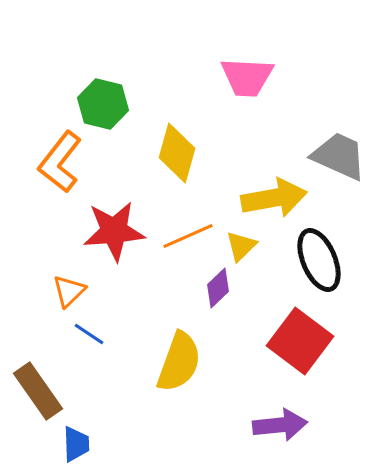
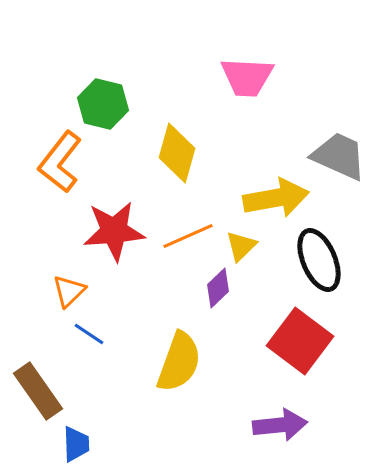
yellow arrow: moved 2 px right
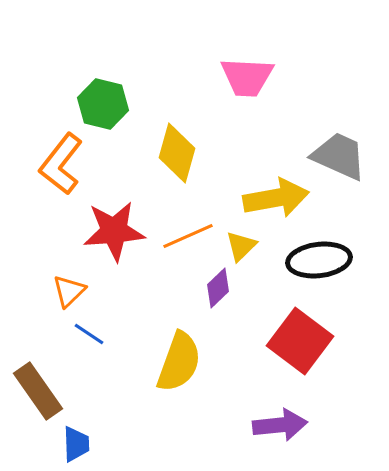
orange L-shape: moved 1 px right, 2 px down
black ellipse: rotated 74 degrees counterclockwise
